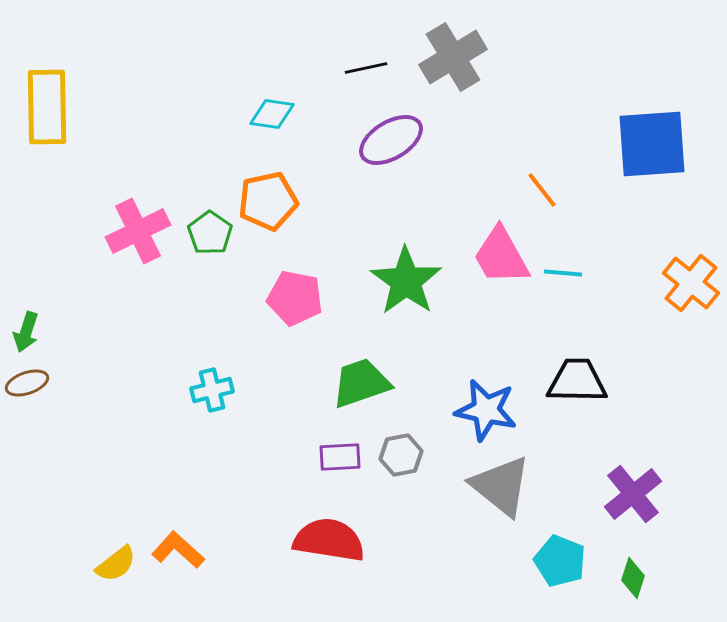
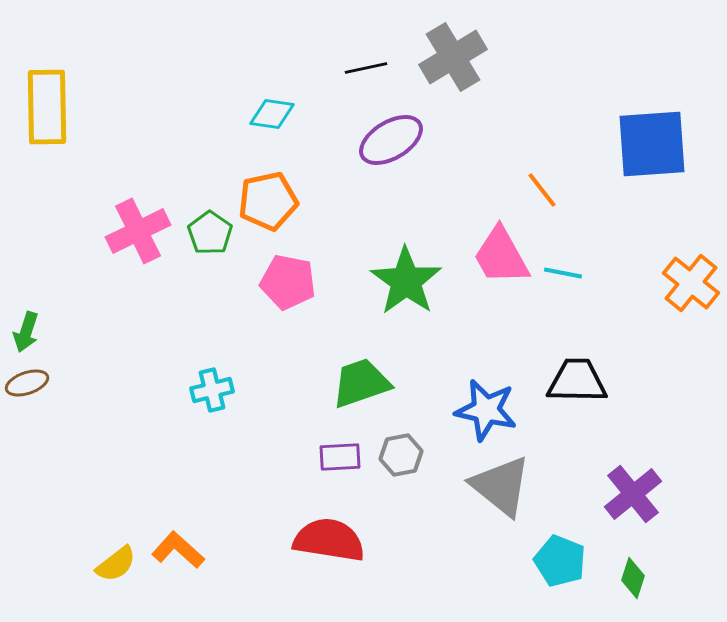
cyan line: rotated 6 degrees clockwise
pink pentagon: moved 7 px left, 16 px up
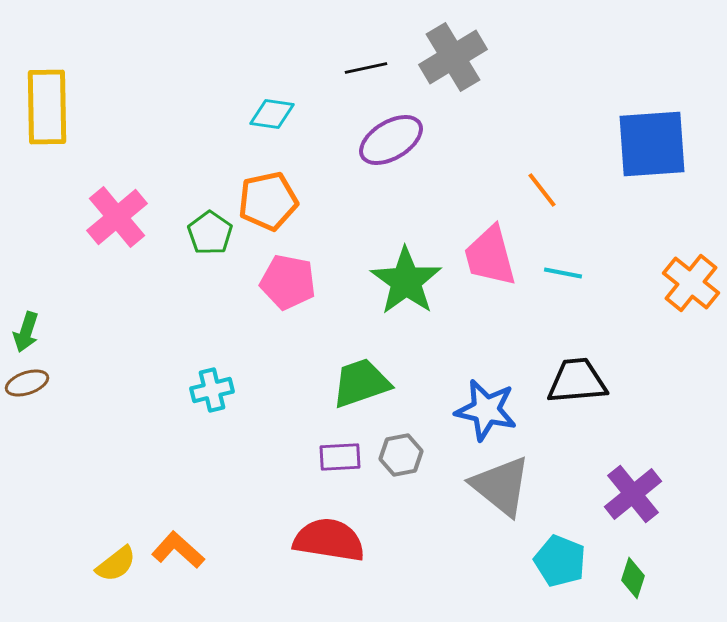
pink cross: moved 21 px left, 14 px up; rotated 14 degrees counterclockwise
pink trapezoid: moved 11 px left; rotated 14 degrees clockwise
black trapezoid: rotated 6 degrees counterclockwise
